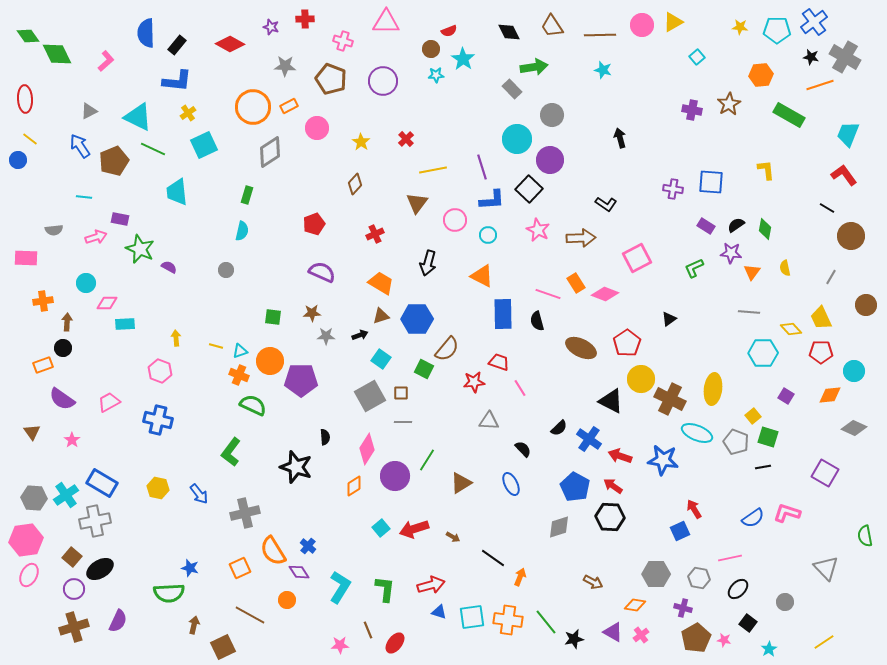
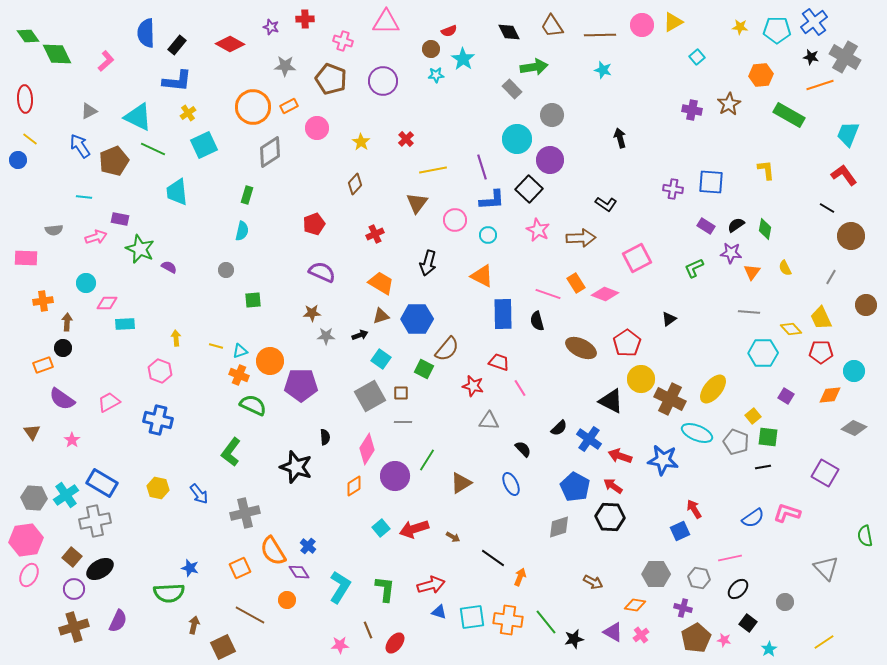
yellow semicircle at (785, 268): rotated 14 degrees counterclockwise
green square at (273, 317): moved 20 px left, 17 px up; rotated 12 degrees counterclockwise
purple pentagon at (301, 380): moved 5 px down
red star at (474, 382): moved 1 px left, 4 px down; rotated 20 degrees clockwise
yellow ellipse at (713, 389): rotated 32 degrees clockwise
green square at (768, 437): rotated 10 degrees counterclockwise
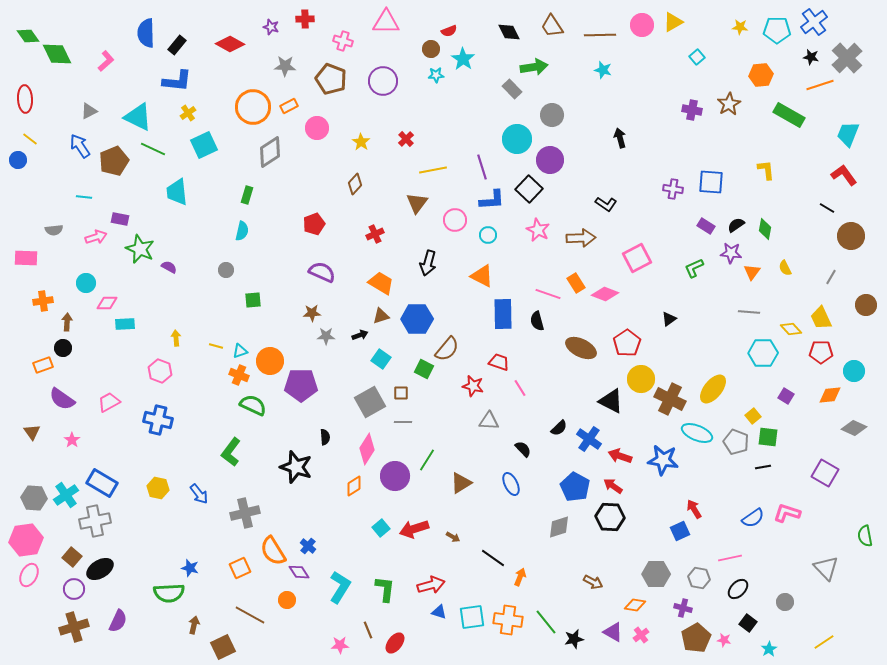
gray cross at (845, 57): moved 2 px right, 1 px down; rotated 16 degrees clockwise
gray square at (370, 396): moved 6 px down
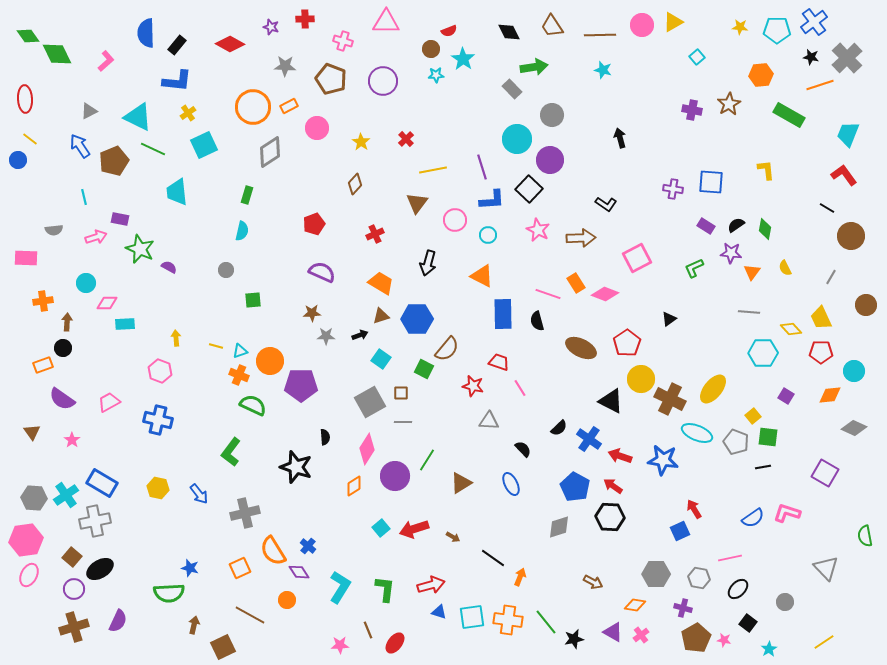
cyan line at (84, 197): rotated 70 degrees clockwise
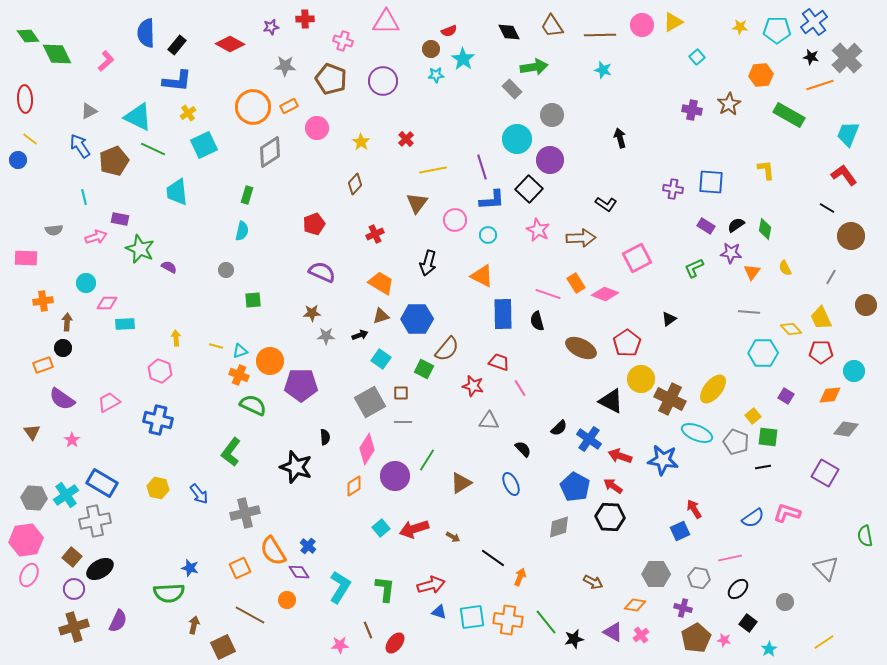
purple star at (271, 27): rotated 28 degrees counterclockwise
gray diamond at (854, 428): moved 8 px left, 1 px down; rotated 15 degrees counterclockwise
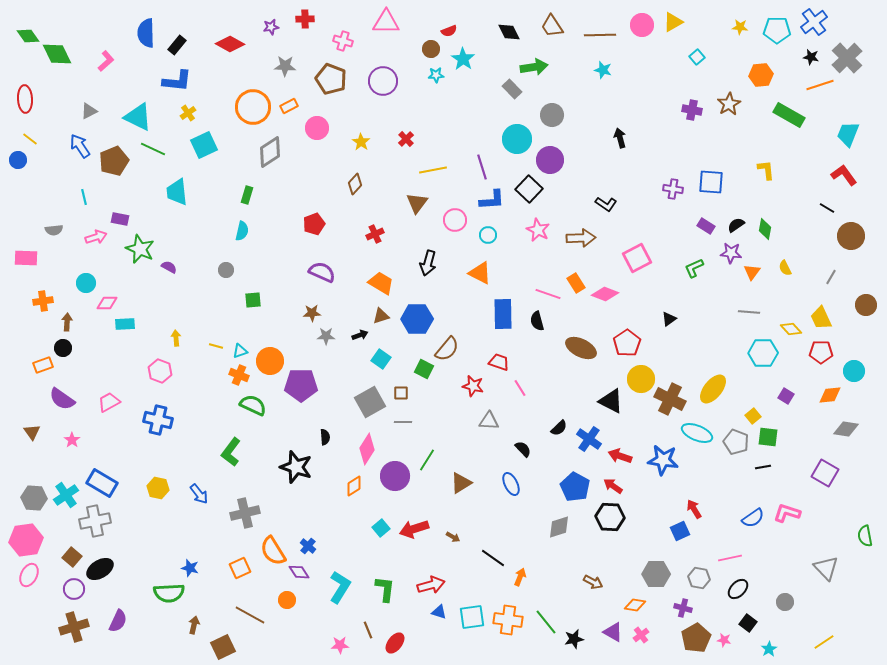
orange triangle at (482, 276): moved 2 px left, 3 px up
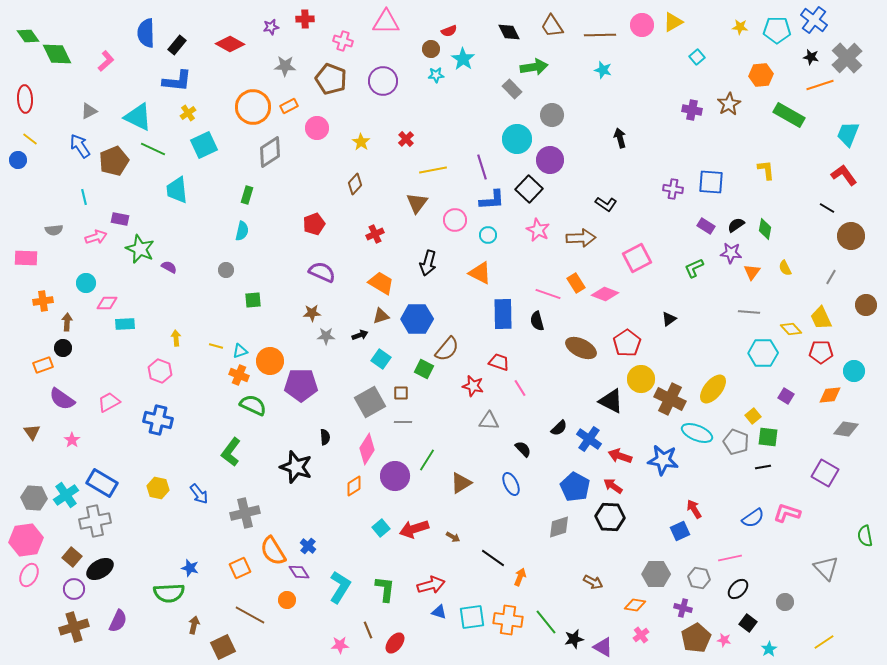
blue cross at (814, 22): moved 2 px up; rotated 16 degrees counterclockwise
cyan trapezoid at (177, 192): moved 2 px up
purple triangle at (613, 632): moved 10 px left, 15 px down
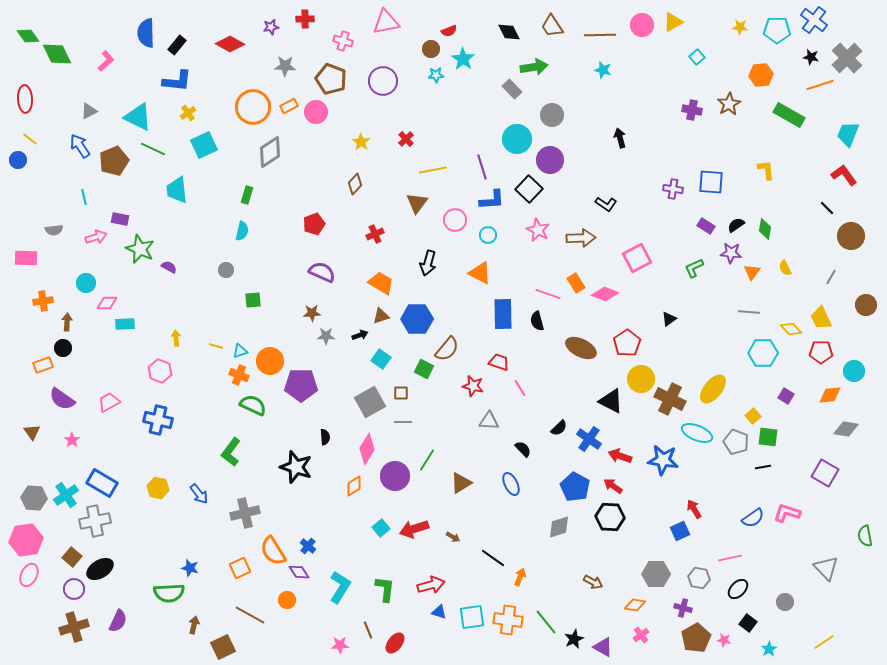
pink triangle at (386, 22): rotated 12 degrees counterclockwise
pink circle at (317, 128): moved 1 px left, 16 px up
black line at (827, 208): rotated 14 degrees clockwise
black star at (574, 639): rotated 12 degrees counterclockwise
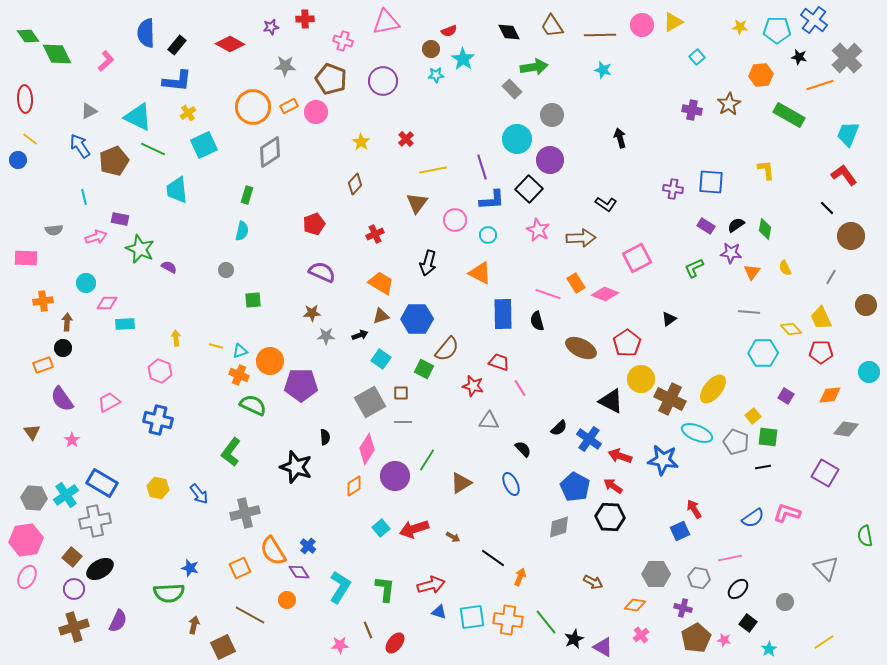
black star at (811, 57): moved 12 px left
cyan circle at (854, 371): moved 15 px right, 1 px down
purple semicircle at (62, 399): rotated 20 degrees clockwise
pink ellipse at (29, 575): moved 2 px left, 2 px down
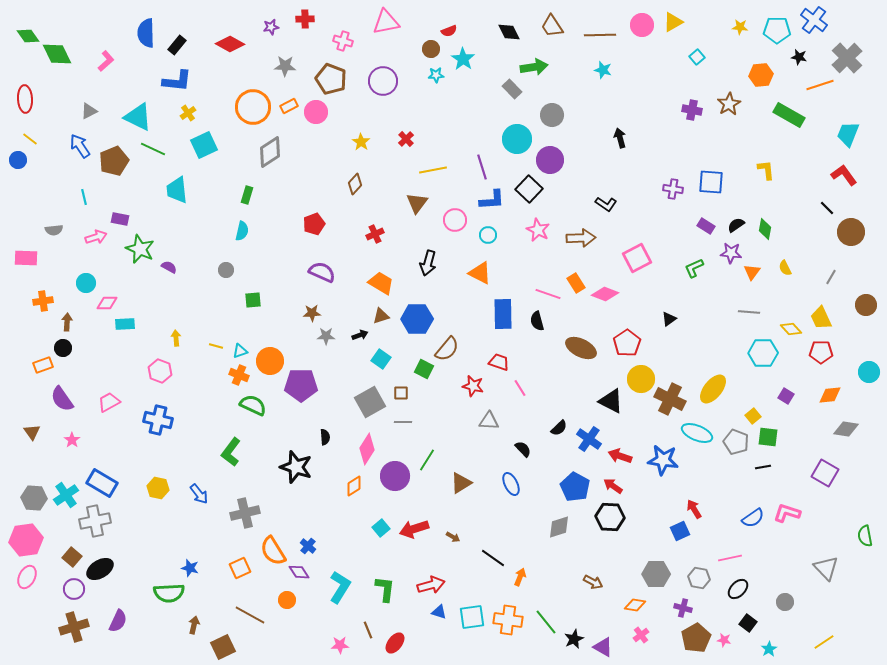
brown circle at (851, 236): moved 4 px up
